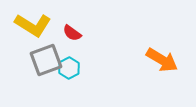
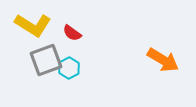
orange arrow: moved 1 px right
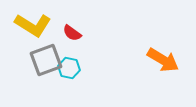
cyan hexagon: rotated 20 degrees counterclockwise
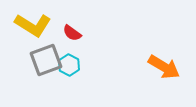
orange arrow: moved 1 px right, 7 px down
cyan hexagon: moved 3 px up; rotated 15 degrees clockwise
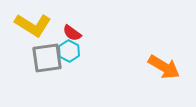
gray square: moved 1 px right, 2 px up; rotated 12 degrees clockwise
cyan hexagon: moved 14 px up
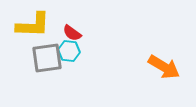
yellow L-shape: rotated 30 degrees counterclockwise
cyan hexagon: rotated 20 degrees counterclockwise
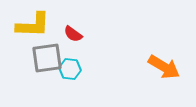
red semicircle: moved 1 px right, 1 px down
cyan hexagon: moved 1 px right, 18 px down
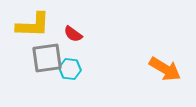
orange arrow: moved 1 px right, 2 px down
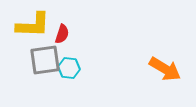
red semicircle: moved 11 px left; rotated 108 degrees counterclockwise
gray square: moved 2 px left, 2 px down
cyan hexagon: moved 1 px left, 1 px up
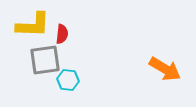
red semicircle: rotated 12 degrees counterclockwise
cyan hexagon: moved 1 px left, 12 px down
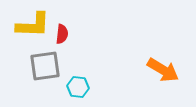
gray square: moved 6 px down
orange arrow: moved 2 px left, 1 px down
cyan hexagon: moved 10 px right, 7 px down
